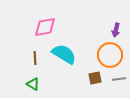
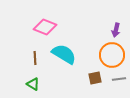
pink diamond: rotated 30 degrees clockwise
orange circle: moved 2 px right
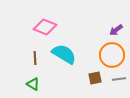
purple arrow: rotated 40 degrees clockwise
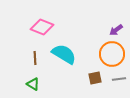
pink diamond: moved 3 px left
orange circle: moved 1 px up
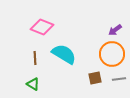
purple arrow: moved 1 px left
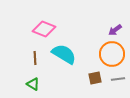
pink diamond: moved 2 px right, 2 px down
gray line: moved 1 px left
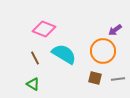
orange circle: moved 9 px left, 3 px up
brown line: rotated 24 degrees counterclockwise
brown square: rotated 24 degrees clockwise
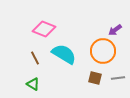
gray line: moved 1 px up
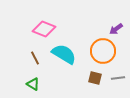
purple arrow: moved 1 px right, 1 px up
